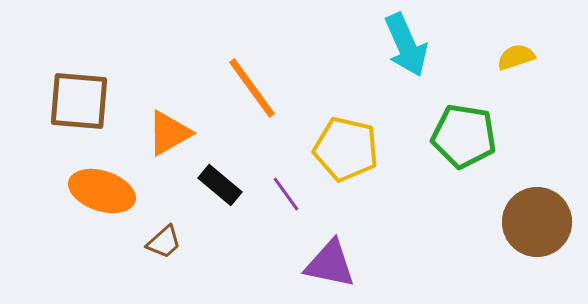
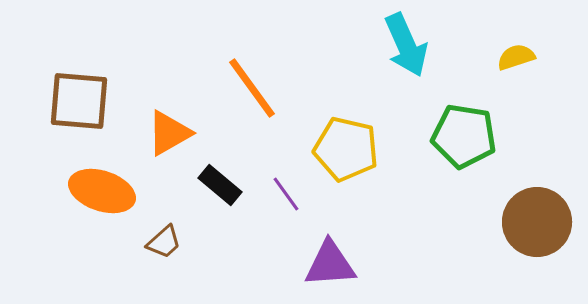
purple triangle: rotated 16 degrees counterclockwise
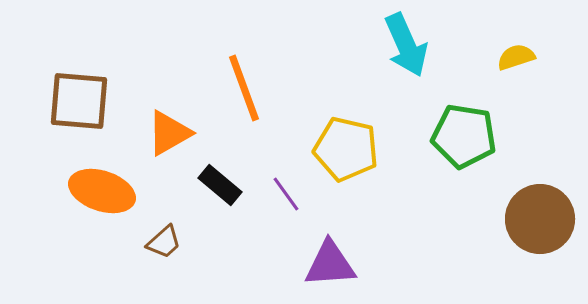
orange line: moved 8 px left; rotated 16 degrees clockwise
brown circle: moved 3 px right, 3 px up
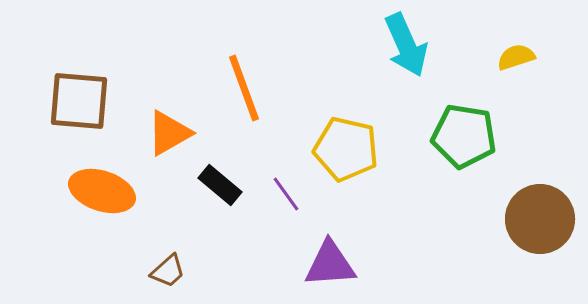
brown trapezoid: moved 4 px right, 29 px down
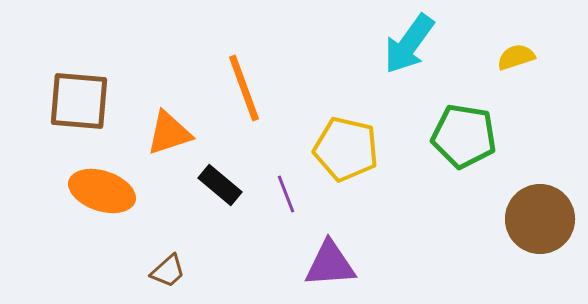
cyan arrow: moved 3 px right, 1 px up; rotated 60 degrees clockwise
orange triangle: rotated 12 degrees clockwise
purple line: rotated 15 degrees clockwise
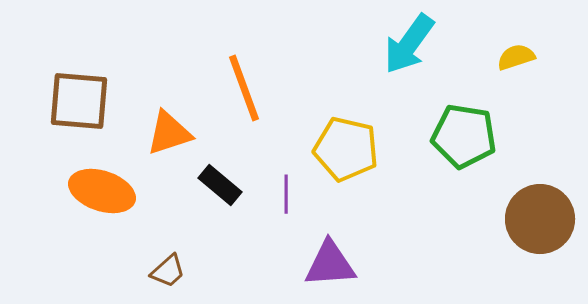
purple line: rotated 21 degrees clockwise
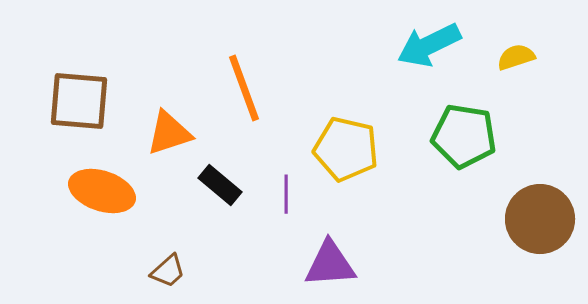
cyan arrow: moved 20 px right, 1 px down; rotated 28 degrees clockwise
